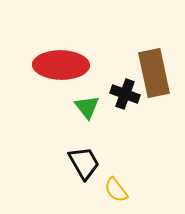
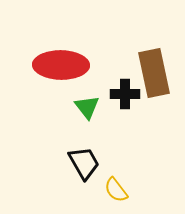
black cross: rotated 20 degrees counterclockwise
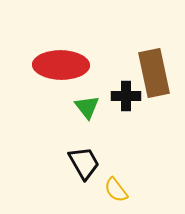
black cross: moved 1 px right, 2 px down
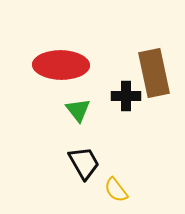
green triangle: moved 9 px left, 3 px down
